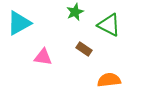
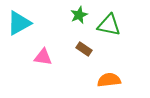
green star: moved 4 px right, 3 px down
green triangle: rotated 15 degrees counterclockwise
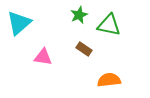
cyan triangle: rotated 12 degrees counterclockwise
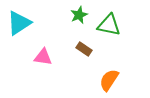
cyan triangle: rotated 8 degrees clockwise
orange semicircle: rotated 50 degrees counterclockwise
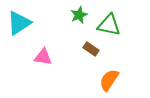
brown rectangle: moved 7 px right
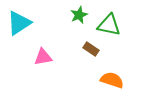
pink triangle: rotated 18 degrees counterclockwise
orange semicircle: moved 3 px right; rotated 75 degrees clockwise
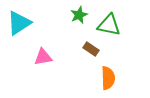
orange semicircle: moved 4 px left, 2 px up; rotated 70 degrees clockwise
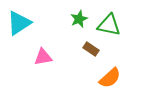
green star: moved 4 px down
orange semicircle: moved 2 px right; rotated 50 degrees clockwise
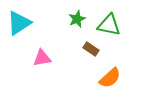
green star: moved 2 px left
pink triangle: moved 1 px left, 1 px down
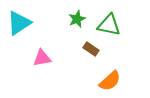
orange semicircle: moved 3 px down
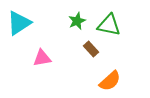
green star: moved 2 px down
brown rectangle: rotated 14 degrees clockwise
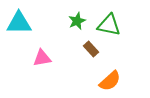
cyan triangle: rotated 32 degrees clockwise
